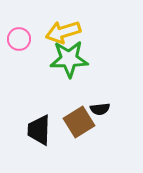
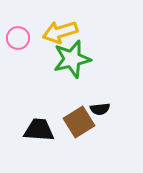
yellow arrow: moved 3 px left
pink circle: moved 1 px left, 1 px up
green star: moved 3 px right; rotated 12 degrees counterclockwise
black trapezoid: rotated 92 degrees clockwise
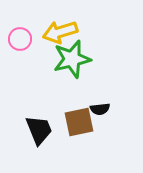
pink circle: moved 2 px right, 1 px down
brown square: rotated 20 degrees clockwise
black trapezoid: rotated 64 degrees clockwise
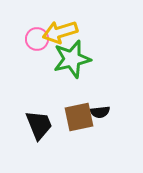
pink circle: moved 17 px right
black semicircle: moved 3 px down
brown square: moved 5 px up
black trapezoid: moved 5 px up
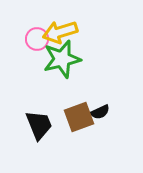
green star: moved 10 px left
black semicircle: rotated 18 degrees counterclockwise
brown square: rotated 8 degrees counterclockwise
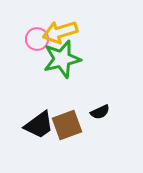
brown square: moved 12 px left, 8 px down
black trapezoid: rotated 76 degrees clockwise
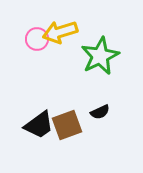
green star: moved 38 px right, 3 px up; rotated 12 degrees counterclockwise
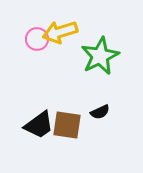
brown square: rotated 28 degrees clockwise
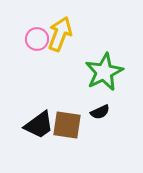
yellow arrow: moved 2 px down; rotated 128 degrees clockwise
green star: moved 4 px right, 16 px down
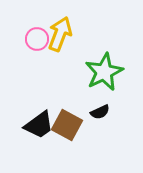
brown square: rotated 20 degrees clockwise
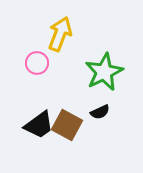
pink circle: moved 24 px down
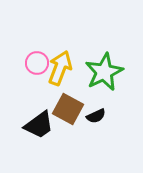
yellow arrow: moved 34 px down
black semicircle: moved 4 px left, 4 px down
brown square: moved 1 px right, 16 px up
